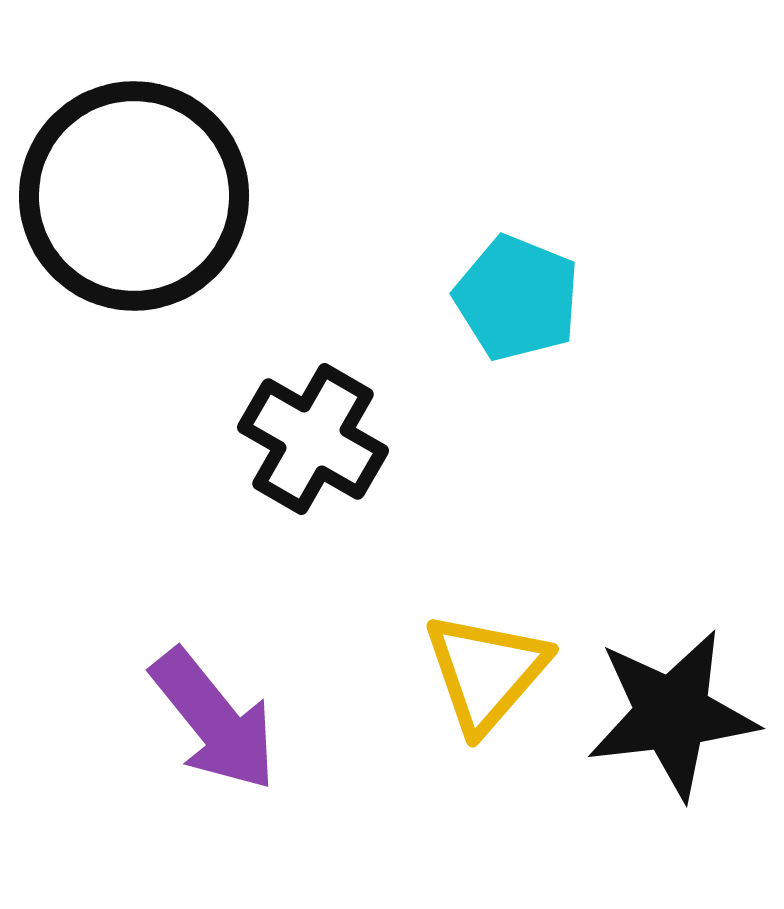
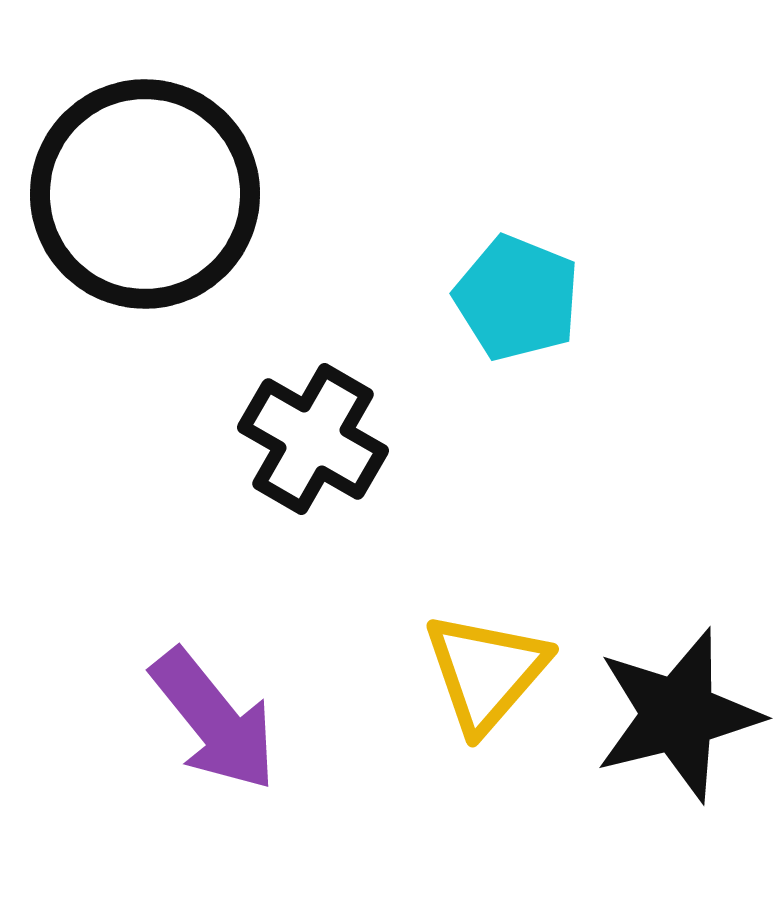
black circle: moved 11 px right, 2 px up
black star: moved 6 px right, 1 px down; rotated 7 degrees counterclockwise
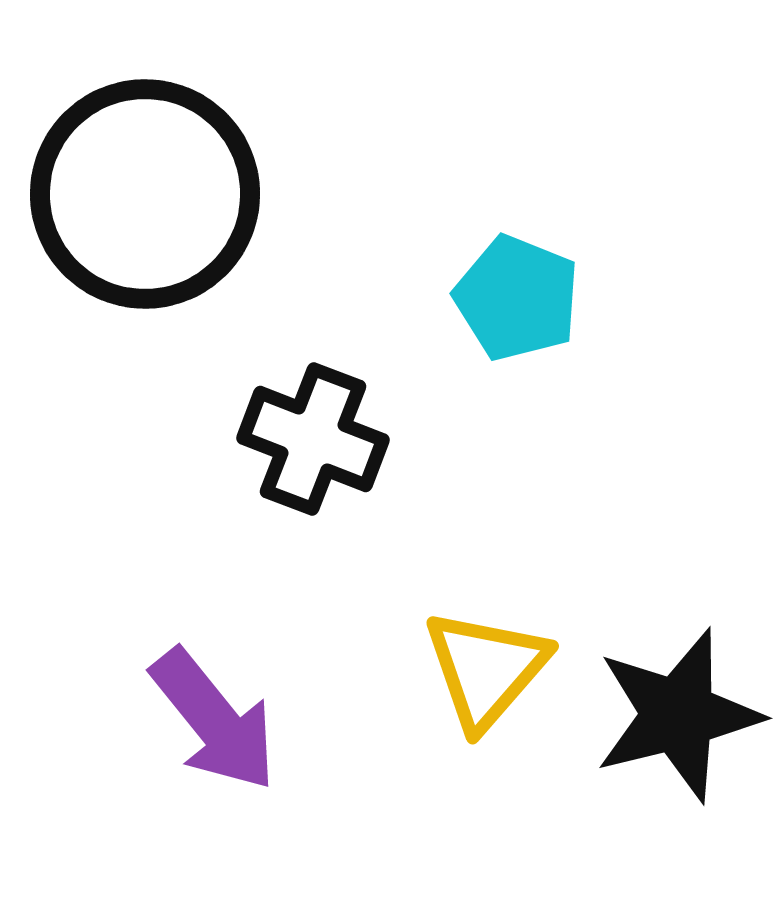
black cross: rotated 9 degrees counterclockwise
yellow triangle: moved 3 px up
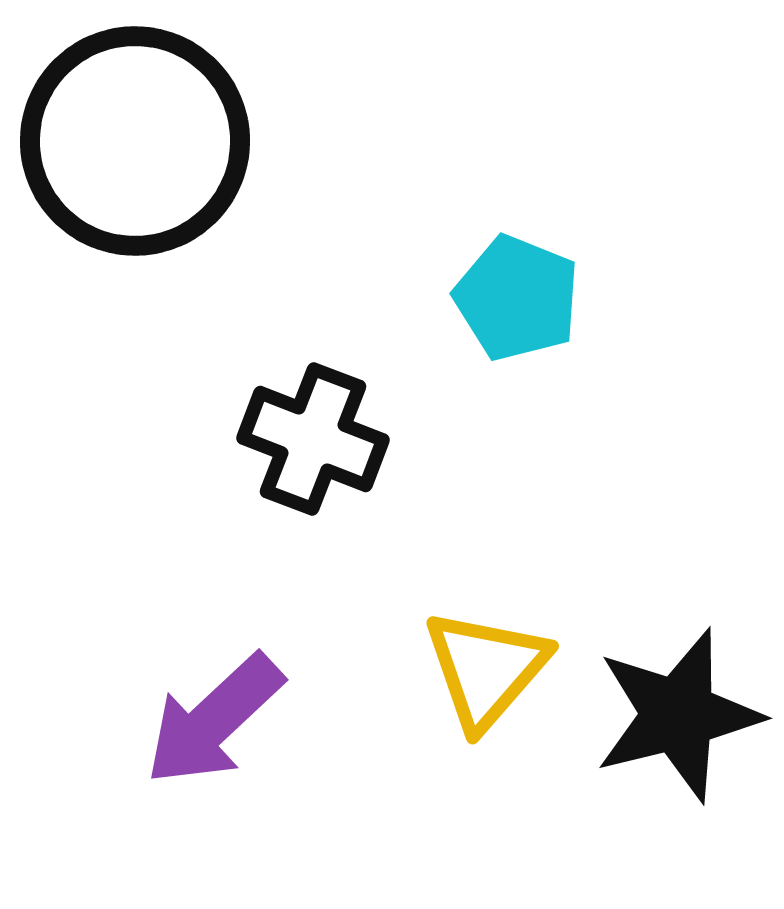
black circle: moved 10 px left, 53 px up
purple arrow: rotated 86 degrees clockwise
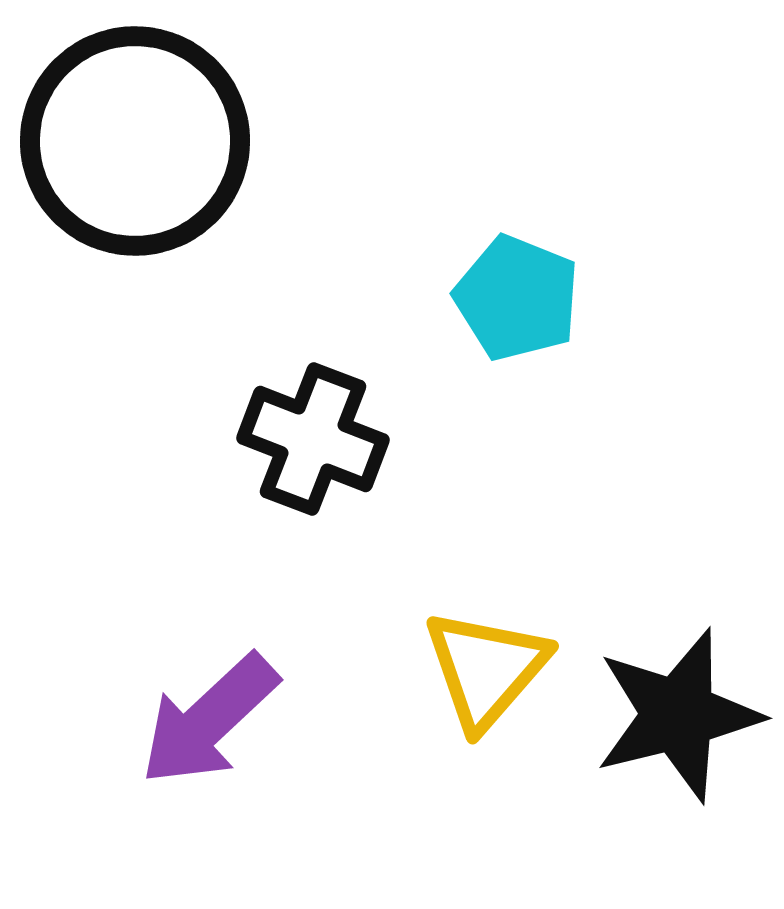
purple arrow: moved 5 px left
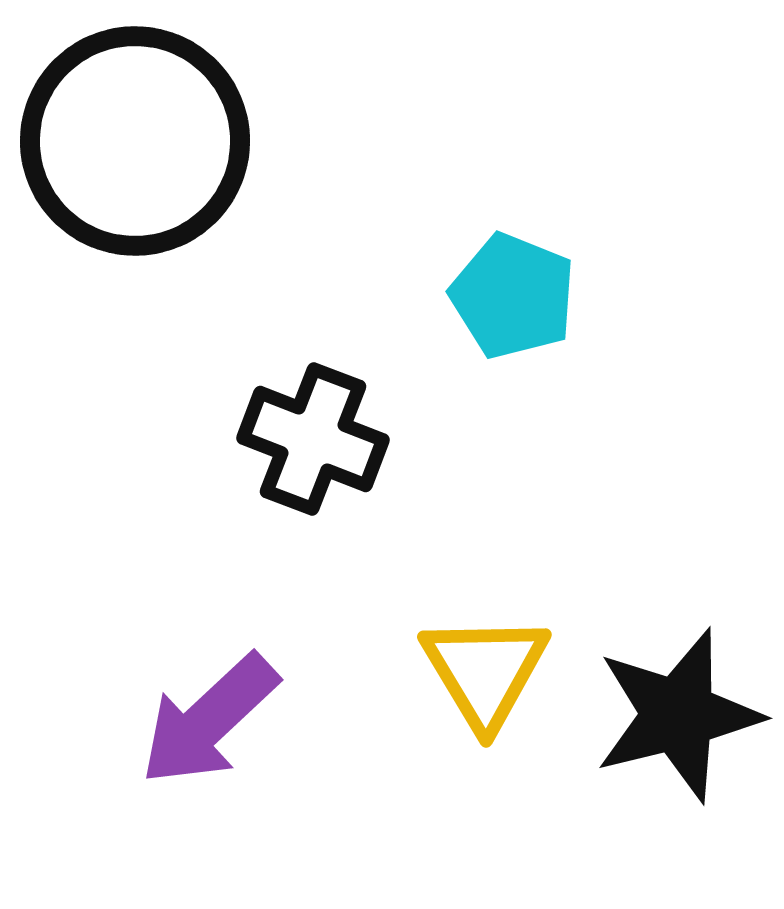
cyan pentagon: moved 4 px left, 2 px up
yellow triangle: moved 1 px left, 2 px down; rotated 12 degrees counterclockwise
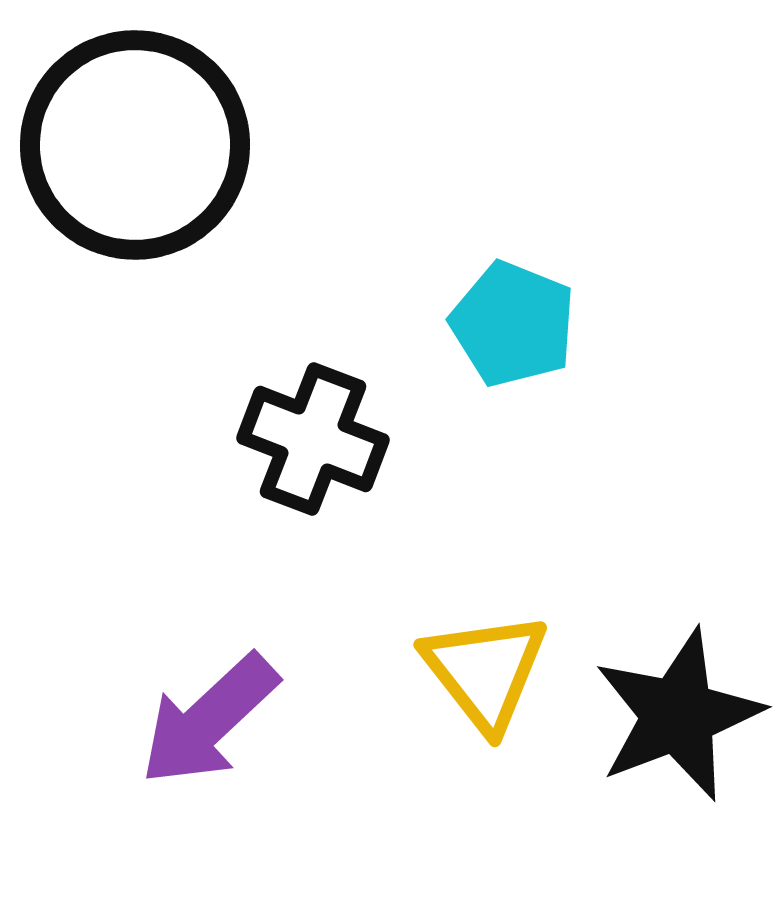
black circle: moved 4 px down
cyan pentagon: moved 28 px down
yellow triangle: rotated 7 degrees counterclockwise
black star: rotated 7 degrees counterclockwise
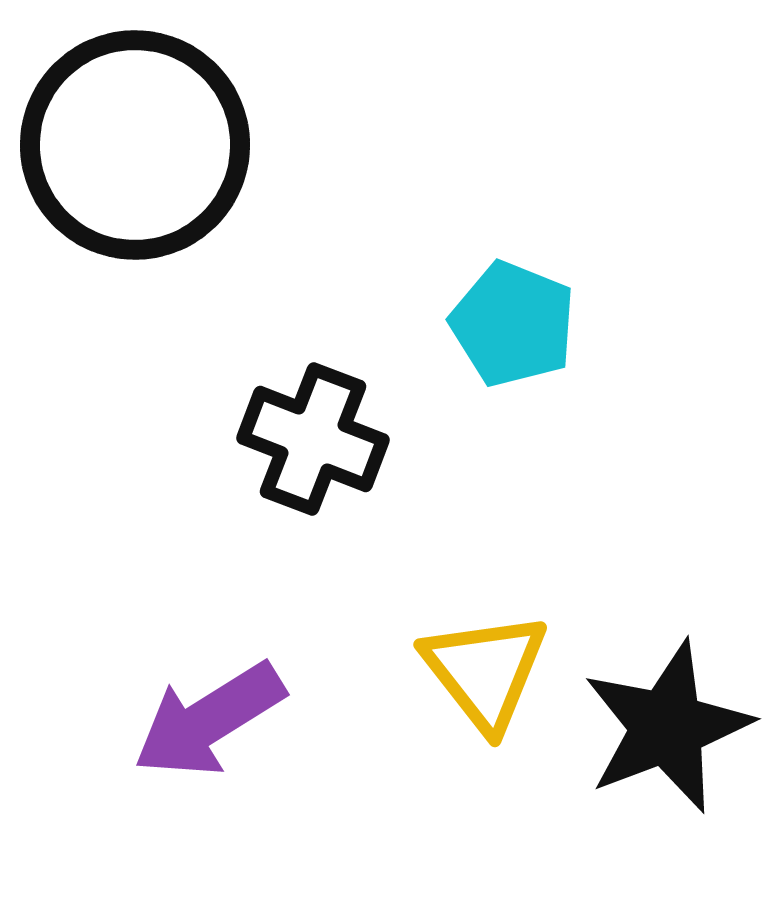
black star: moved 11 px left, 12 px down
purple arrow: rotated 11 degrees clockwise
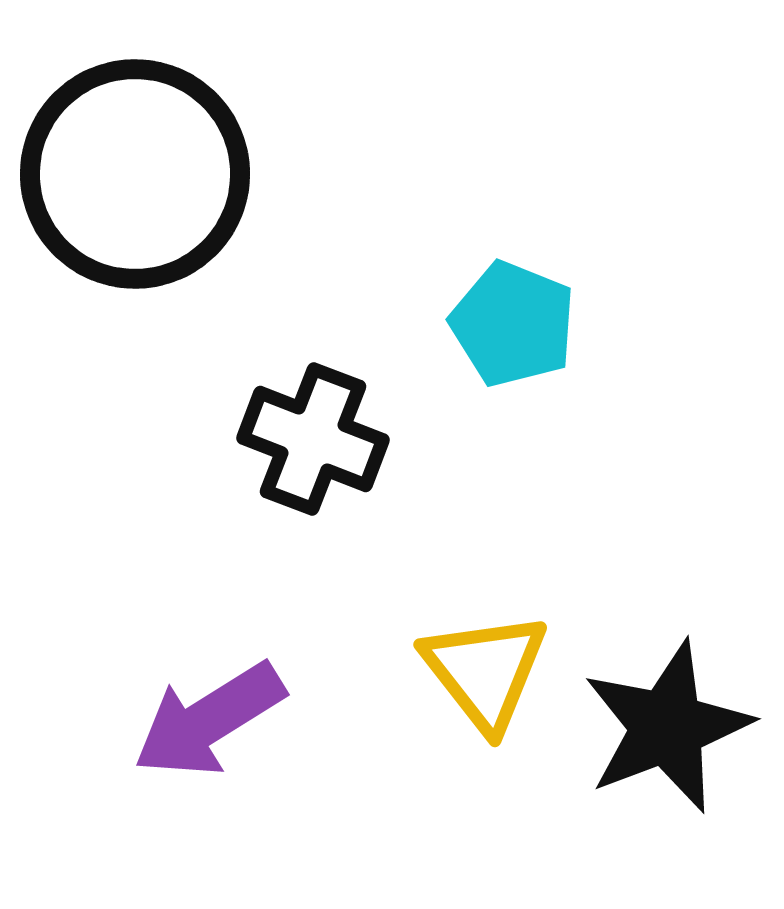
black circle: moved 29 px down
